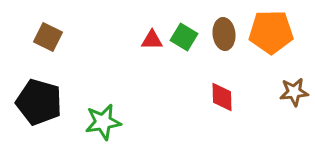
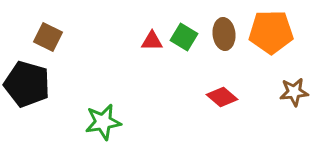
red triangle: moved 1 px down
red diamond: rotated 48 degrees counterclockwise
black pentagon: moved 12 px left, 18 px up
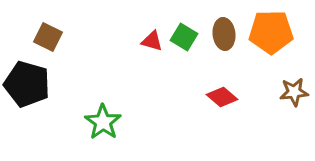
red triangle: rotated 15 degrees clockwise
green star: rotated 27 degrees counterclockwise
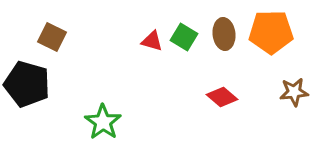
brown square: moved 4 px right
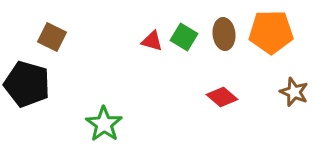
brown star: rotated 28 degrees clockwise
green star: moved 1 px right, 2 px down
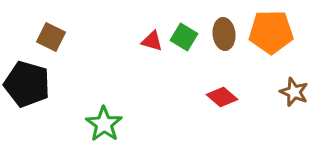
brown square: moved 1 px left
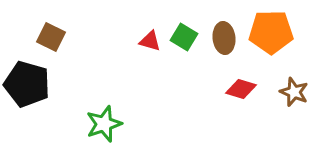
brown ellipse: moved 4 px down
red triangle: moved 2 px left
red diamond: moved 19 px right, 8 px up; rotated 24 degrees counterclockwise
green star: rotated 18 degrees clockwise
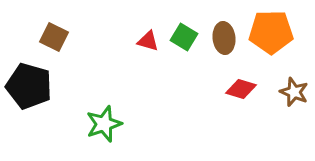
brown square: moved 3 px right
red triangle: moved 2 px left
black pentagon: moved 2 px right, 2 px down
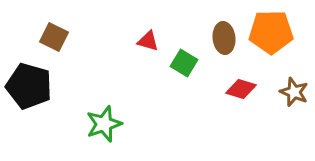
green square: moved 26 px down
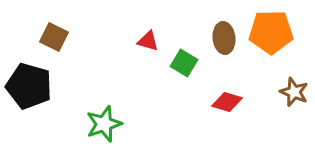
red diamond: moved 14 px left, 13 px down
